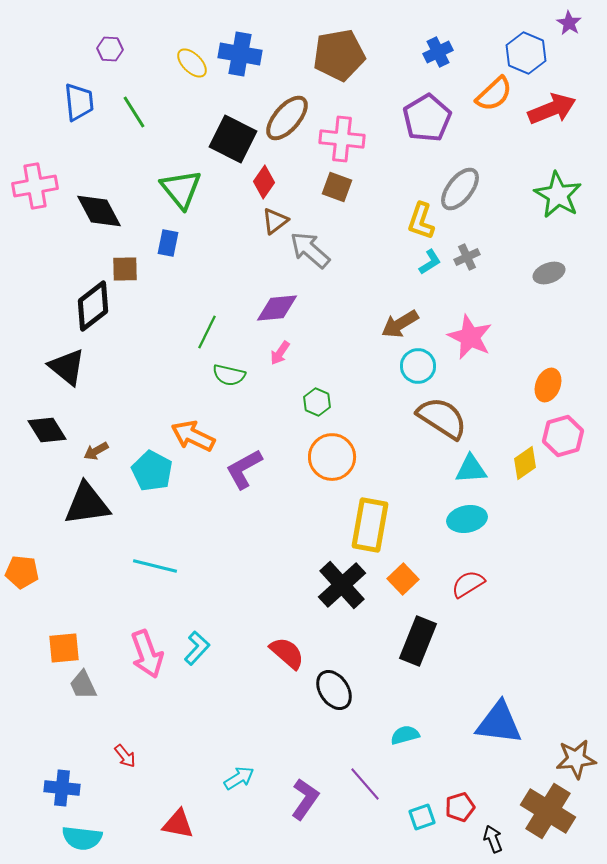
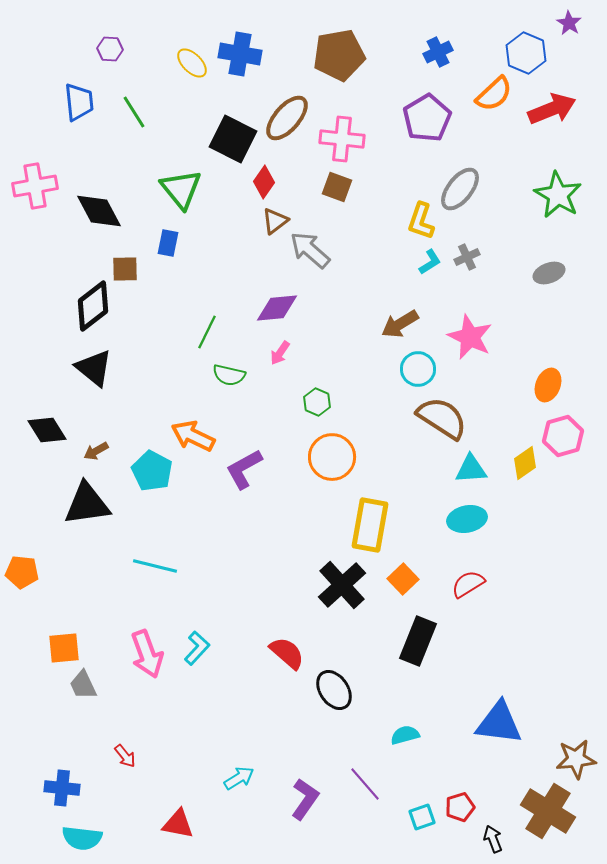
cyan circle at (418, 366): moved 3 px down
black triangle at (67, 367): moved 27 px right, 1 px down
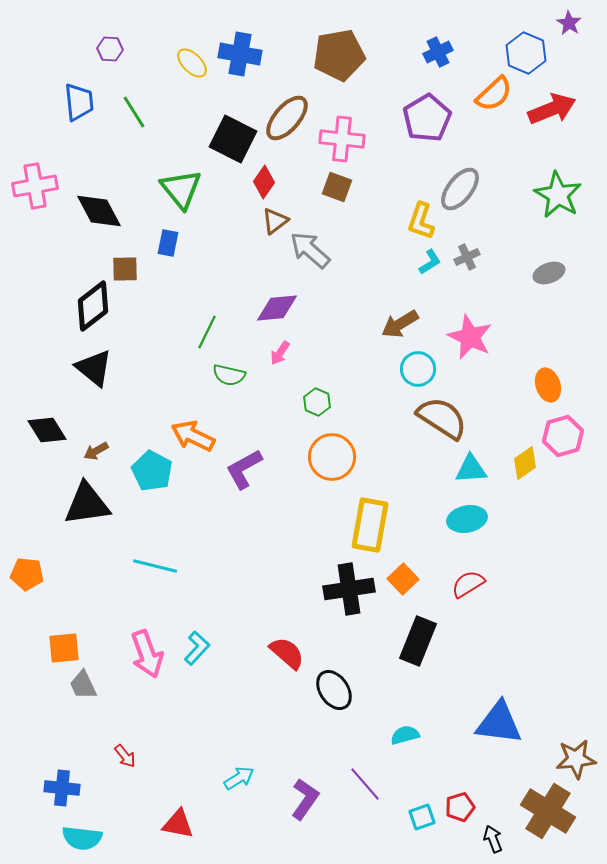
orange ellipse at (548, 385): rotated 40 degrees counterclockwise
orange pentagon at (22, 572): moved 5 px right, 2 px down
black cross at (342, 585): moved 7 px right, 4 px down; rotated 33 degrees clockwise
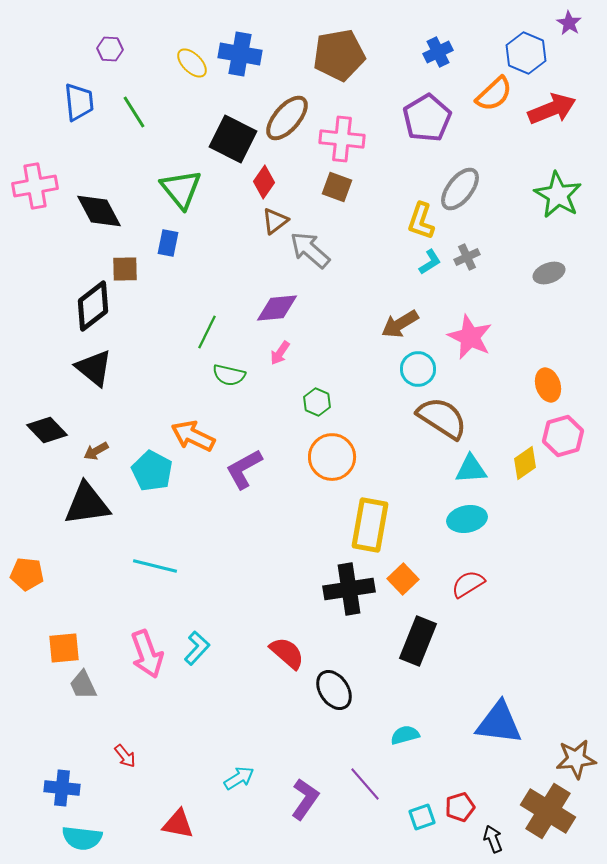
black diamond at (47, 430): rotated 12 degrees counterclockwise
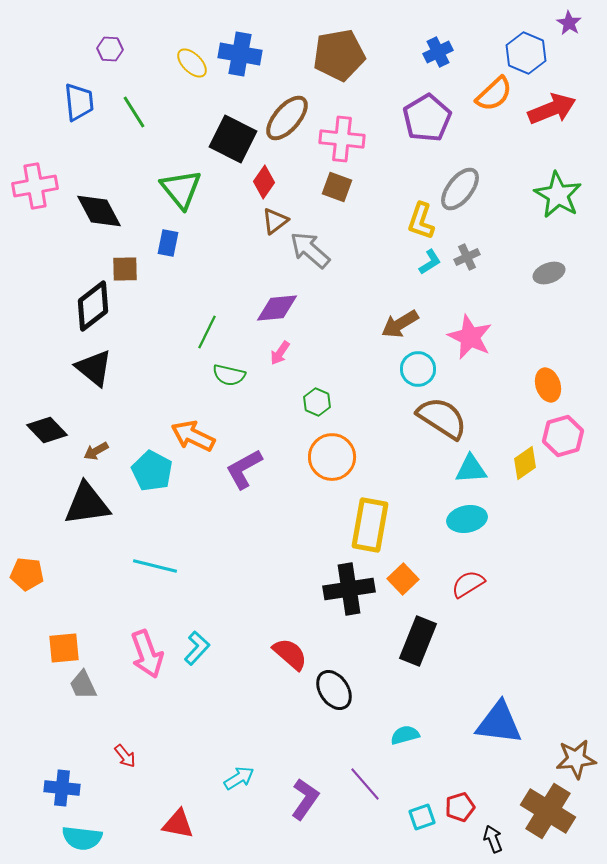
red semicircle at (287, 653): moved 3 px right, 1 px down
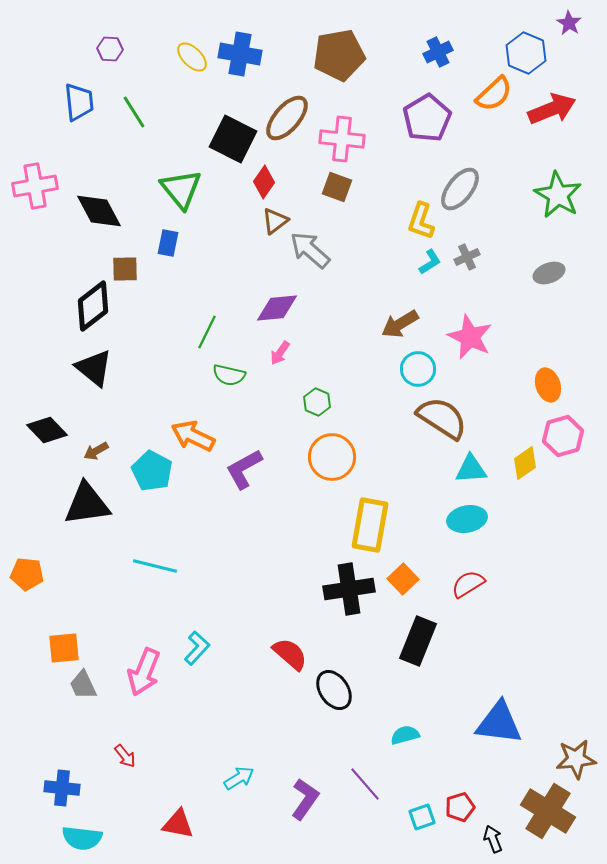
yellow ellipse at (192, 63): moved 6 px up
pink arrow at (147, 654): moved 3 px left, 18 px down; rotated 42 degrees clockwise
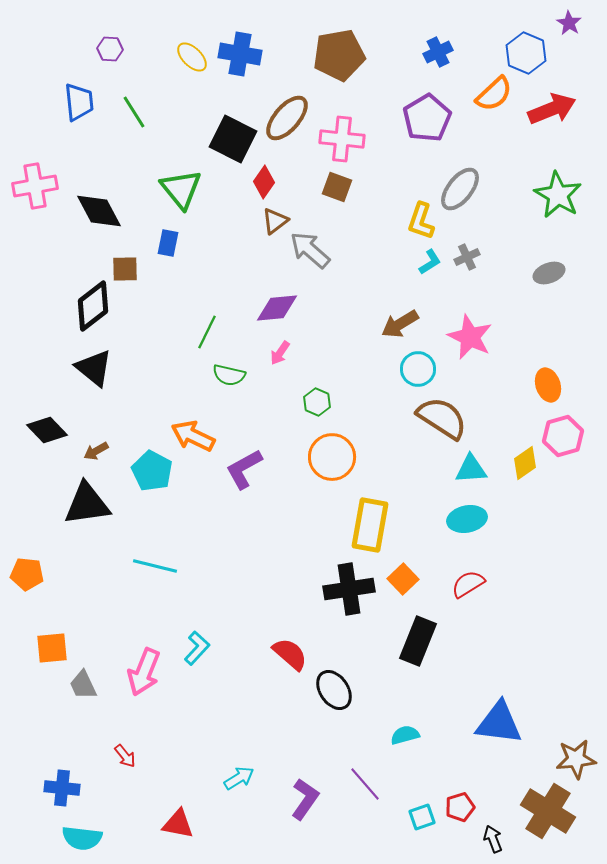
orange square at (64, 648): moved 12 px left
